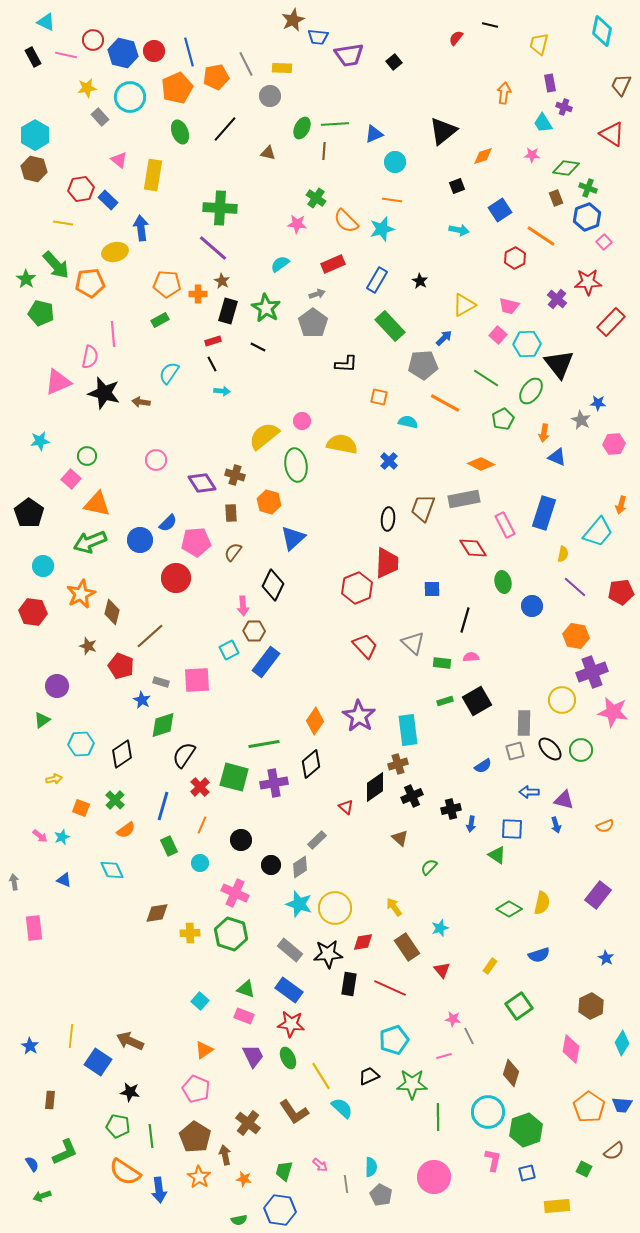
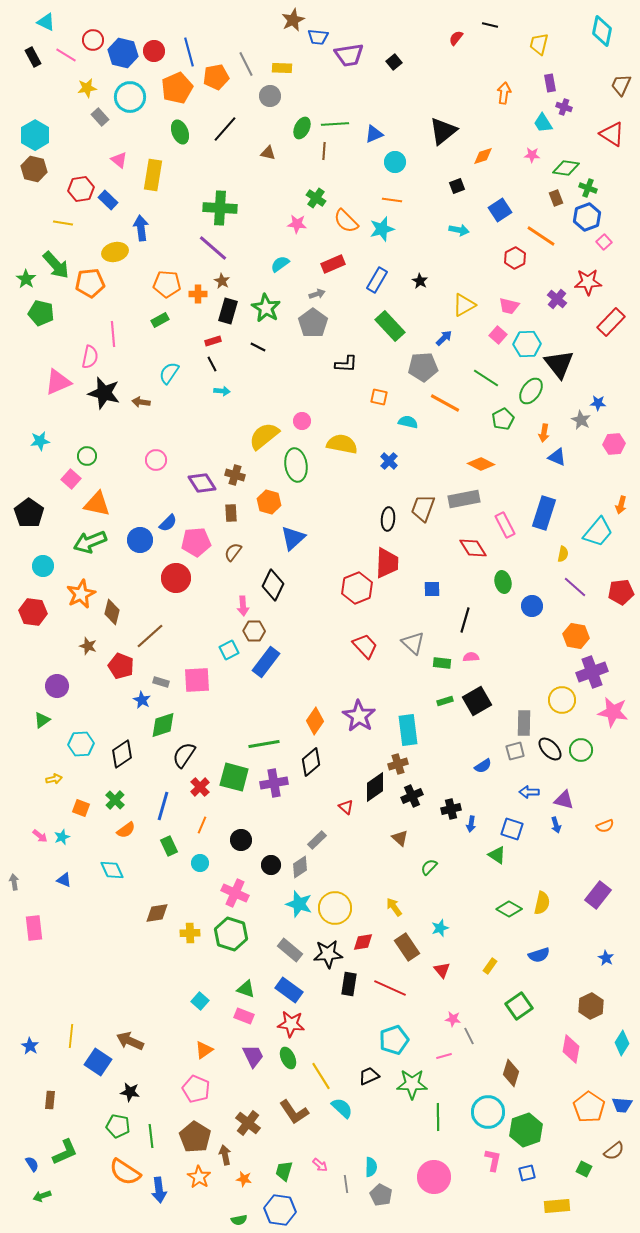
pink line at (66, 55): rotated 20 degrees clockwise
gray pentagon at (423, 365): moved 2 px down
black diamond at (311, 764): moved 2 px up
blue square at (512, 829): rotated 15 degrees clockwise
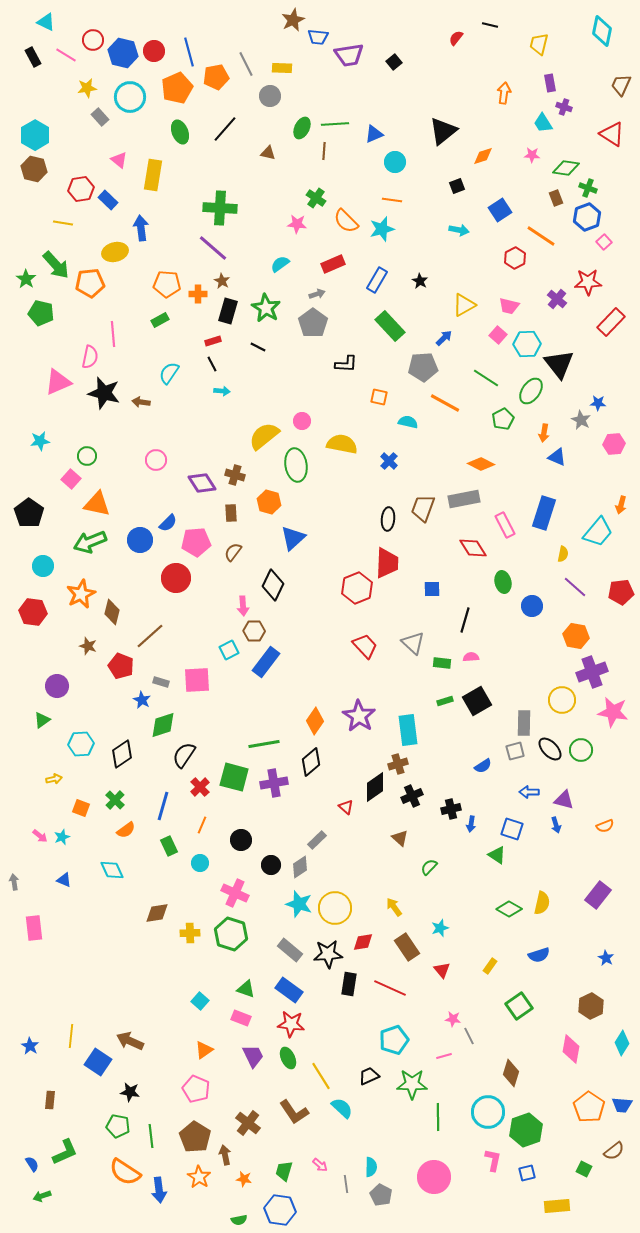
pink rectangle at (244, 1016): moved 3 px left, 2 px down
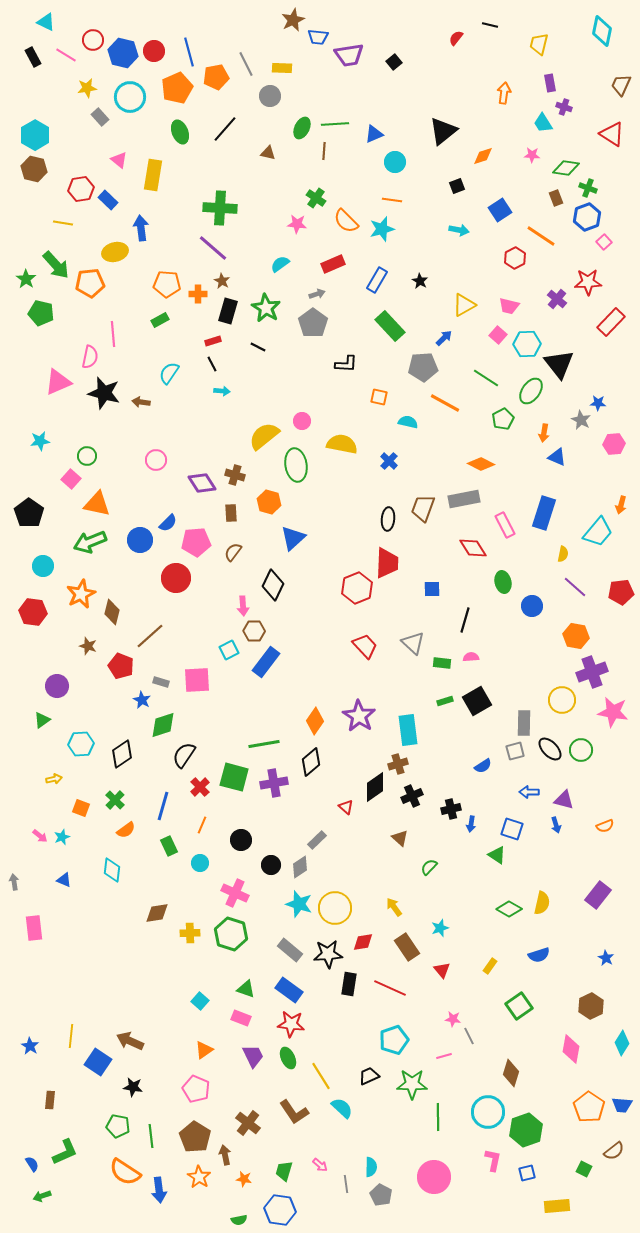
cyan diamond at (112, 870): rotated 30 degrees clockwise
black star at (130, 1092): moved 3 px right, 5 px up
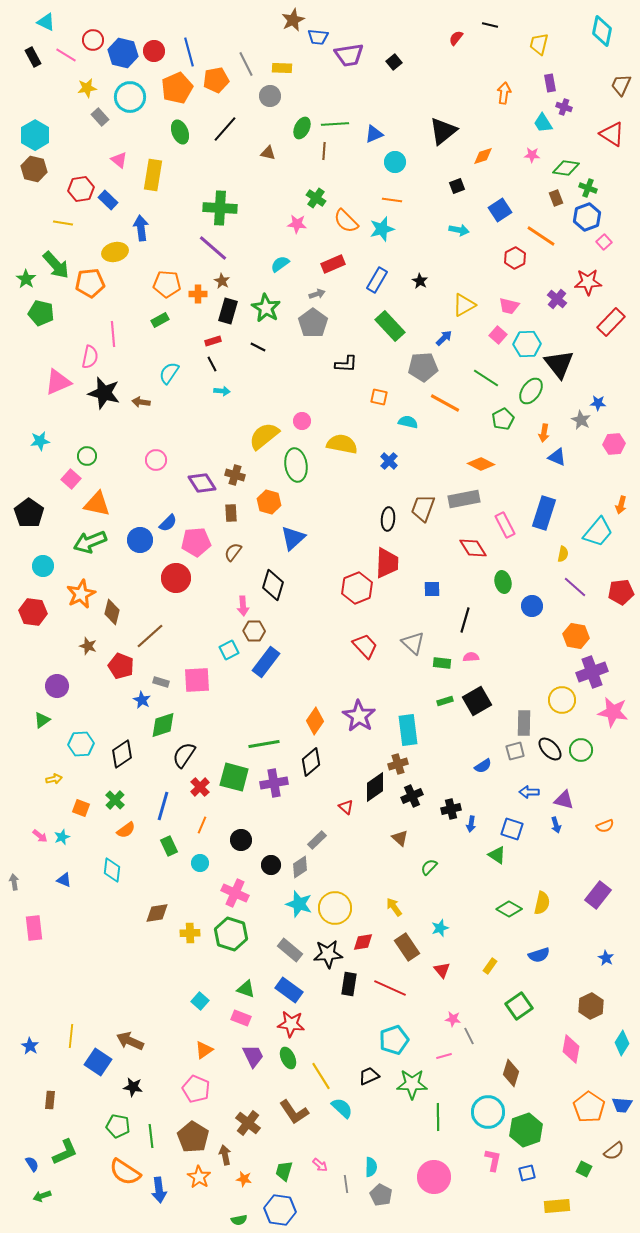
orange pentagon at (216, 77): moved 3 px down
black diamond at (273, 585): rotated 8 degrees counterclockwise
brown pentagon at (195, 1137): moved 2 px left
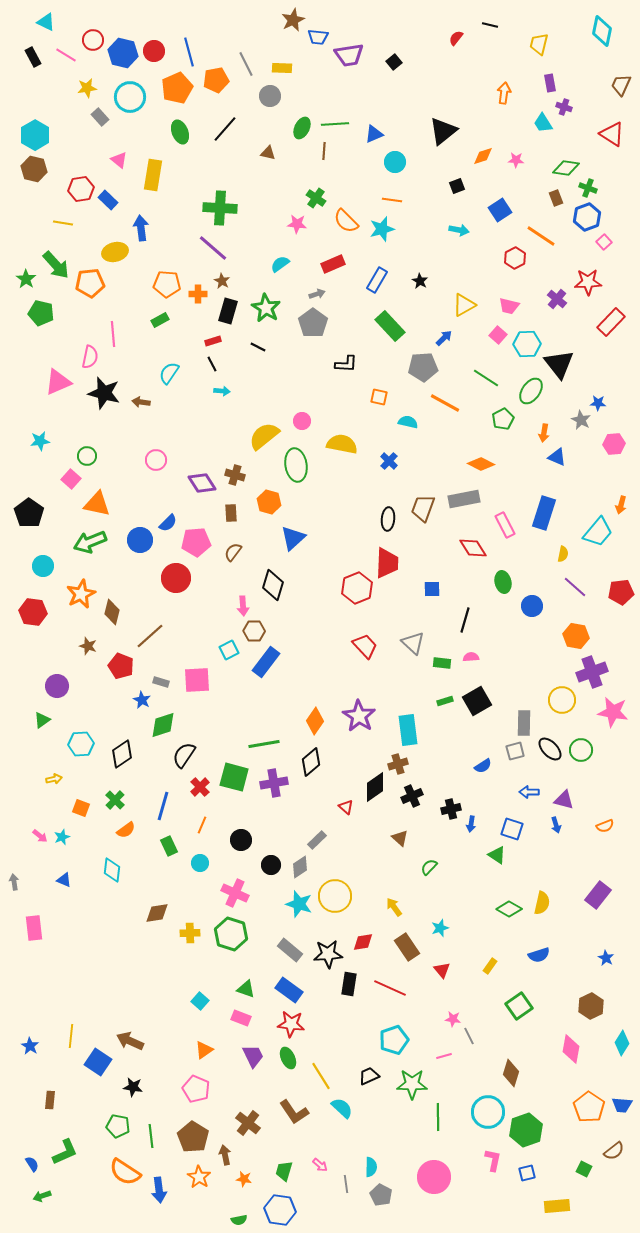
pink star at (532, 155): moved 16 px left, 5 px down
yellow circle at (335, 908): moved 12 px up
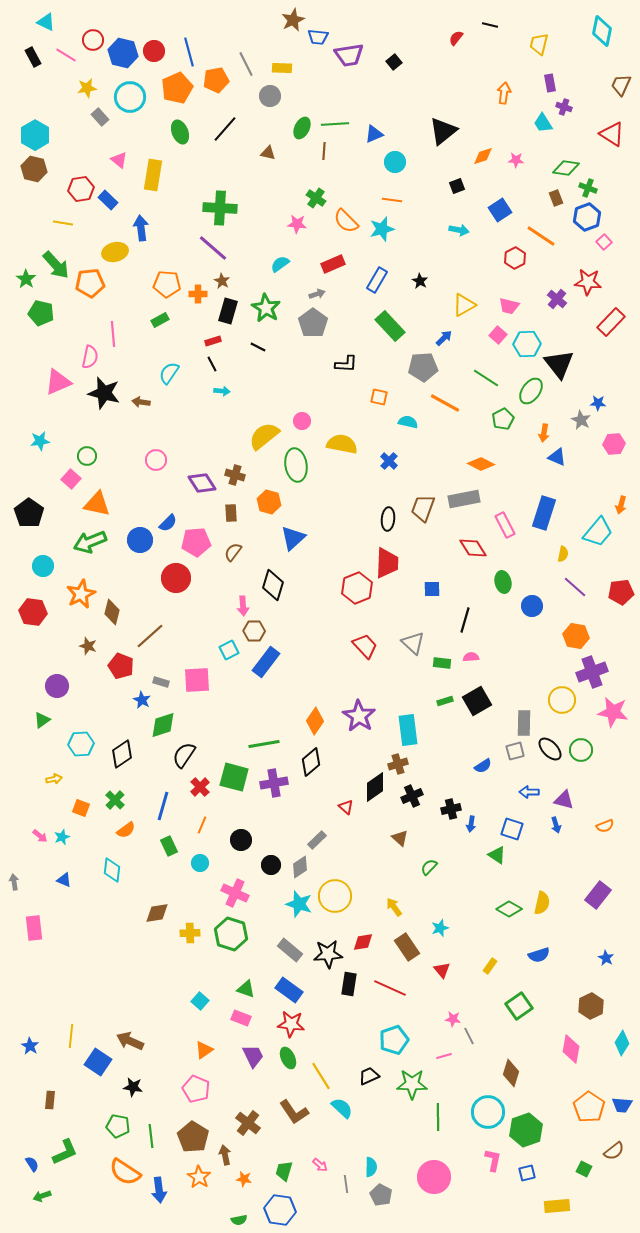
red star at (588, 282): rotated 8 degrees clockwise
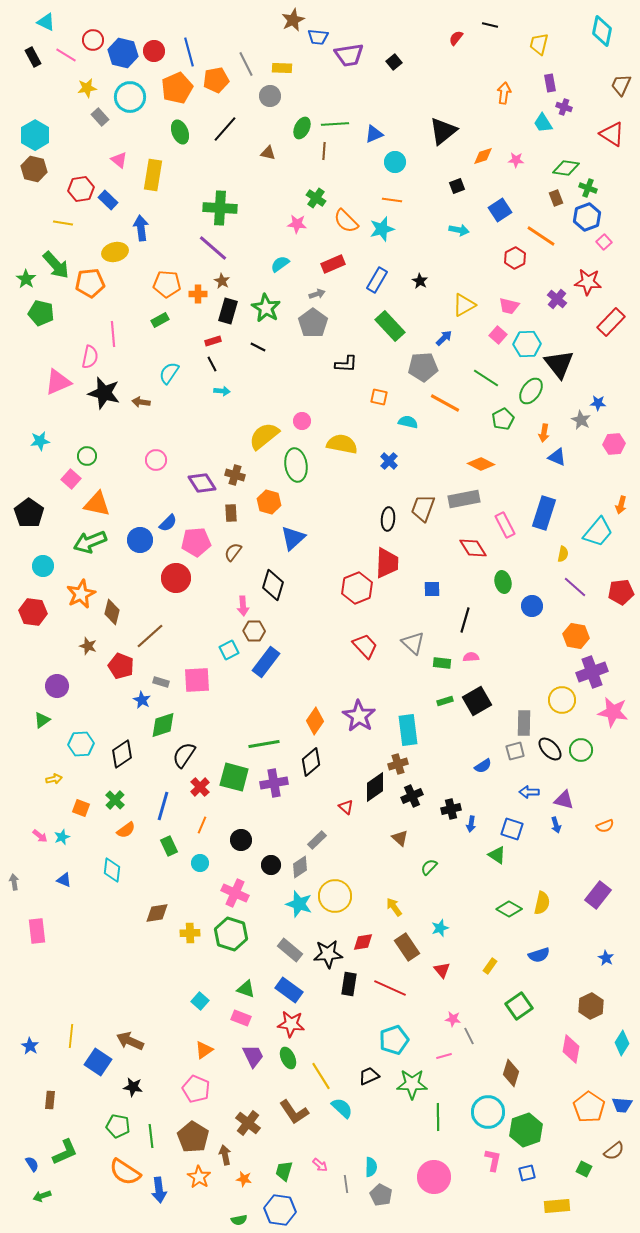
pink rectangle at (34, 928): moved 3 px right, 3 px down
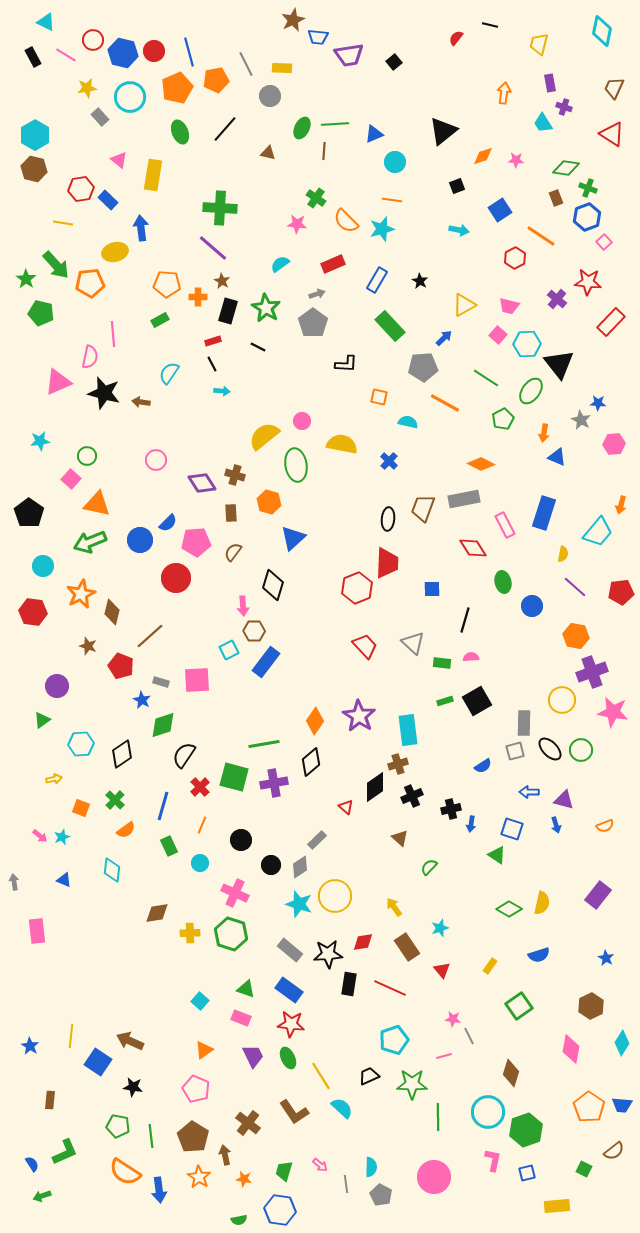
brown trapezoid at (621, 85): moved 7 px left, 3 px down
orange cross at (198, 294): moved 3 px down
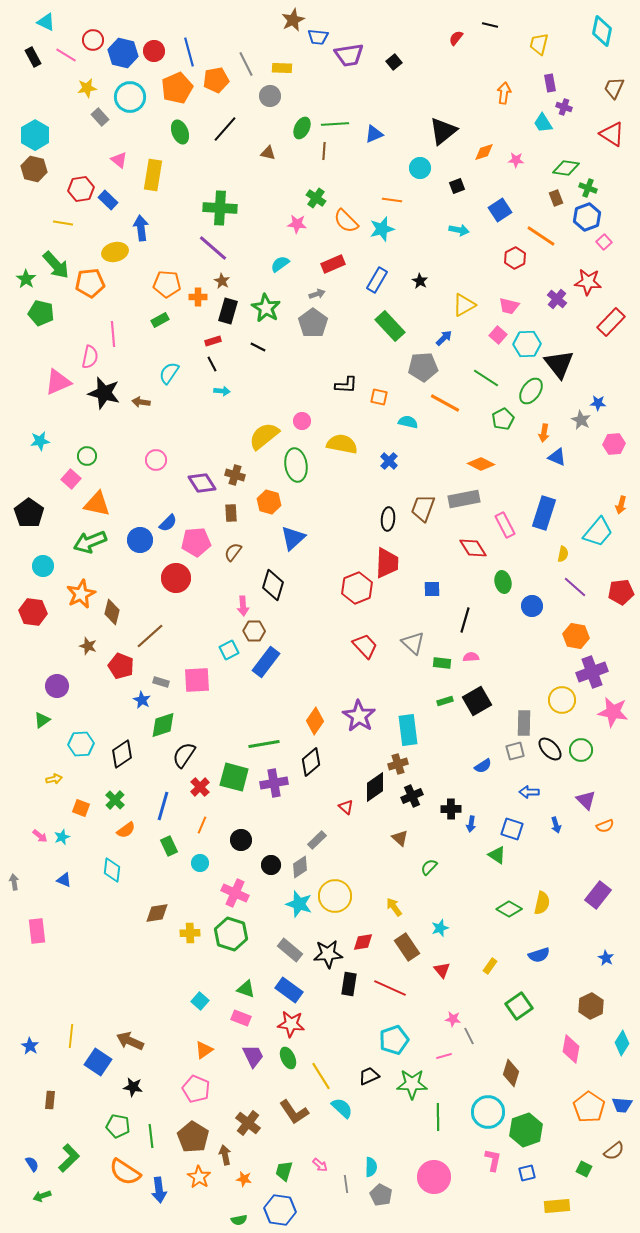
orange diamond at (483, 156): moved 1 px right, 4 px up
cyan circle at (395, 162): moved 25 px right, 6 px down
black L-shape at (346, 364): moved 21 px down
purple triangle at (564, 800): moved 22 px right; rotated 30 degrees clockwise
black cross at (451, 809): rotated 12 degrees clockwise
green L-shape at (65, 1152): moved 4 px right, 6 px down; rotated 20 degrees counterclockwise
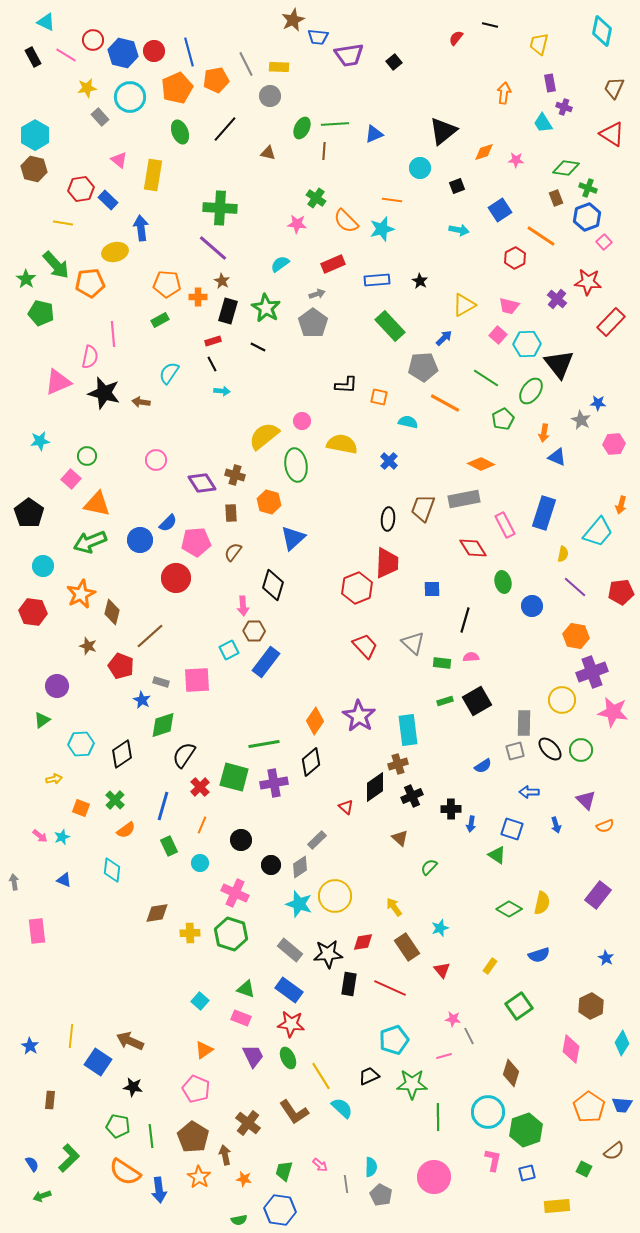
yellow rectangle at (282, 68): moved 3 px left, 1 px up
blue rectangle at (377, 280): rotated 55 degrees clockwise
